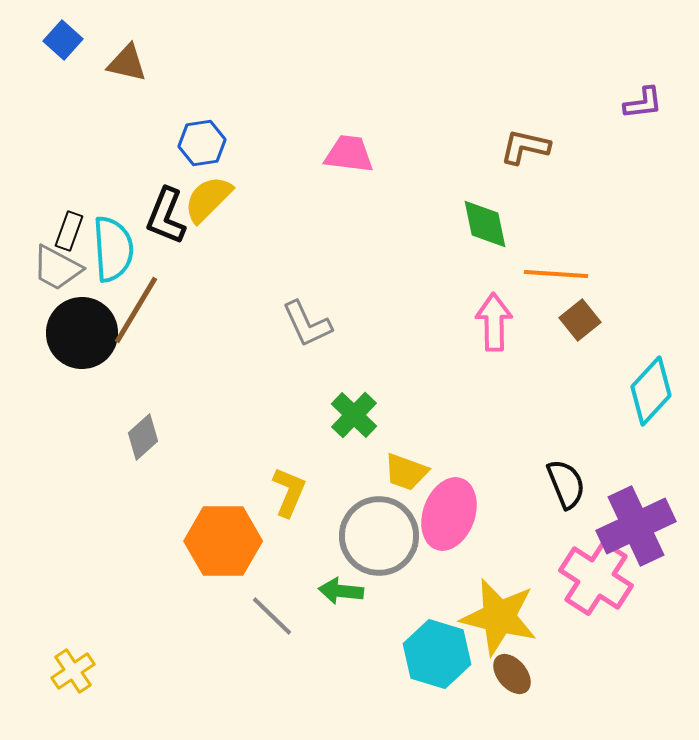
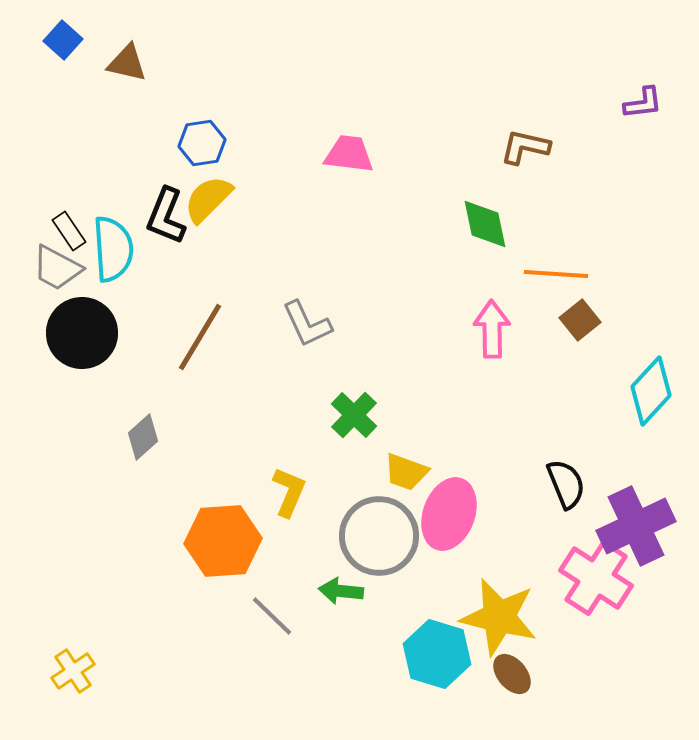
black rectangle: rotated 54 degrees counterclockwise
brown line: moved 64 px right, 27 px down
pink arrow: moved 2 px left, 7 px down
orange hexagon: rotated 4 degrees counterclockwise
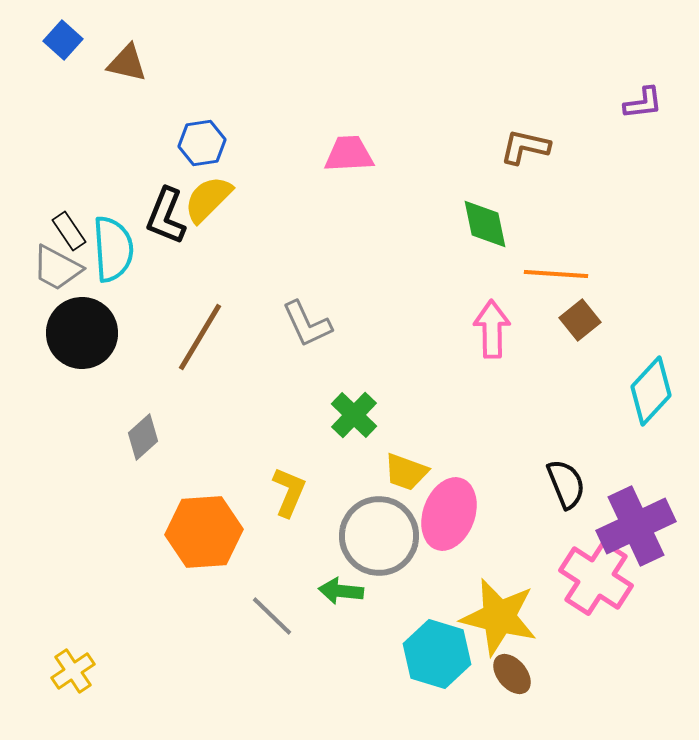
pink trapezoid: rotated 10 degrees counterclockwise
orange hexagon: moved 19 px left, 9 px up
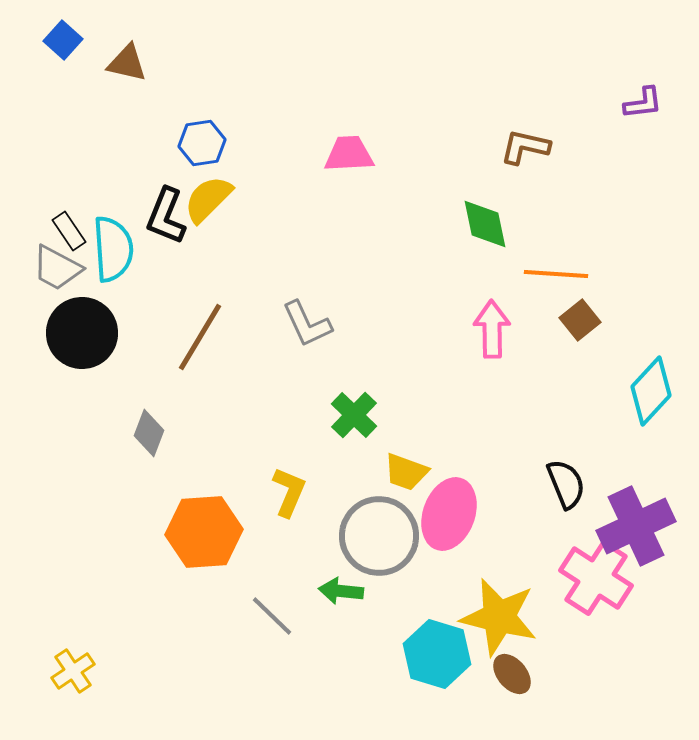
gray diamond: moved 6 px right, 4 px up; rotated 27 degrees counterclockwise
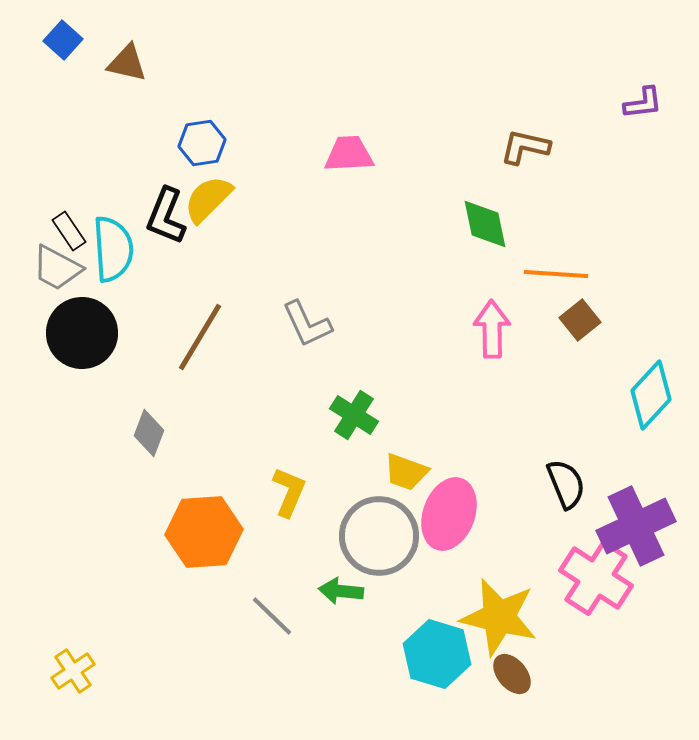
cyan diamond: moved 4 px down
green cross: rotated 12 degrees counterclockwise
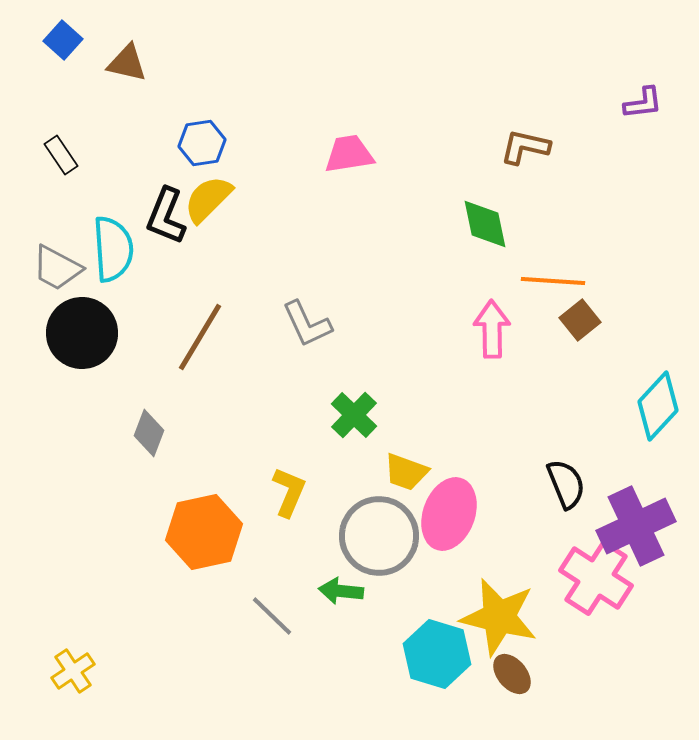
pink trapezoid: rotated 6 degrees counterclockwise
black rectangle: moved 8 px left, 76 px up
orange line: moved 3 px left, 7 px down
cyan diamond: moved 7 px right, 11 px down
green cross: rotated 12 degrees clockwise
orange hexagon: rotated 8 degrees counterclockwise
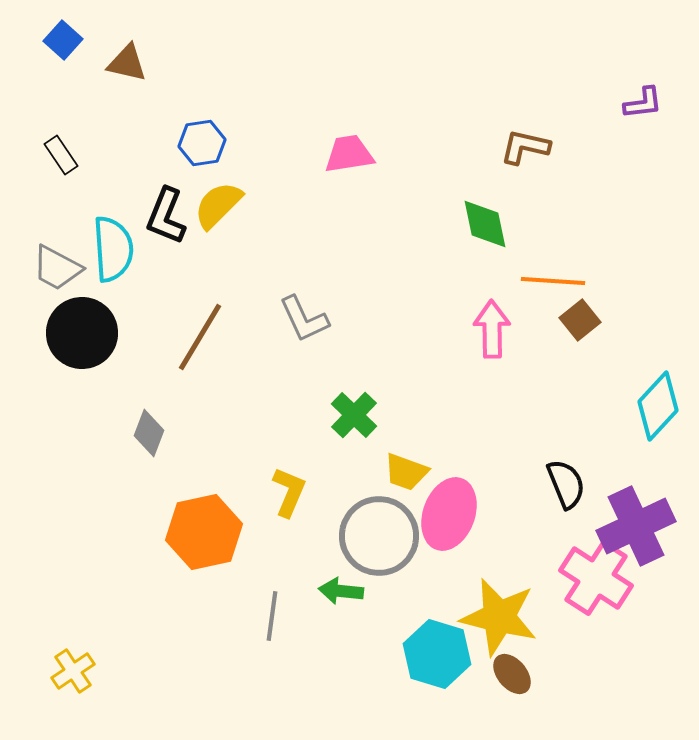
yellow semicircle: moved 10 px right, 6 px down
gray L-shape: moved 3 px left, 5 px up
gray line: rotated 54 degrees clockwise
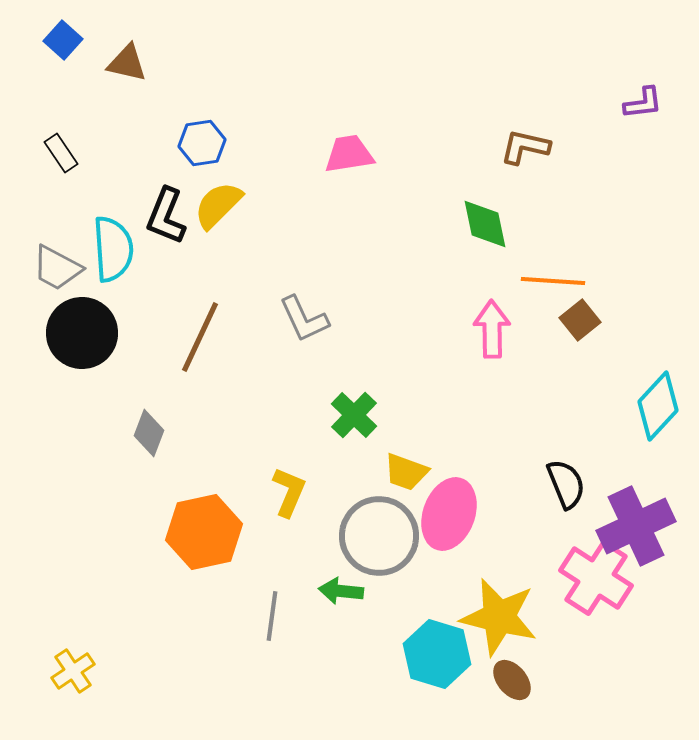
black rectangle: moved 2 px up
brown line: rotated 6 degrees counterclockwise
brown ellipse: moved 6 px down
